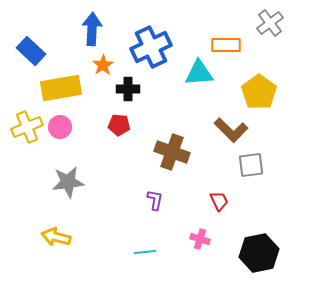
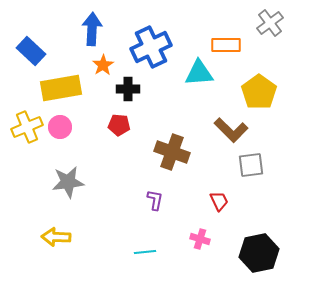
yellow arrow: rotated 12 degrees counterclockwise
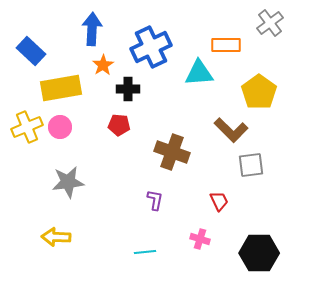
black hexagon: rotated 12 degrees clockwise
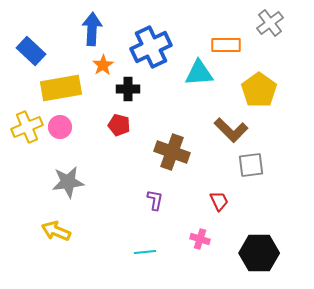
yellow pentagon: moved 2 px up
red pentagon: rotated 10 degrees clockwise
yellow arrow: moved 6 px up; rotated 20 degrees clockwise
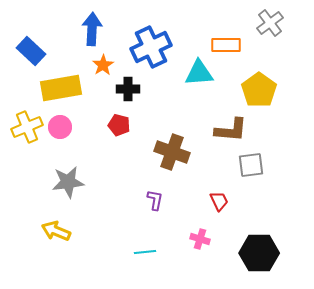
brown L-shape: rotated 40 degrees counterclockwise
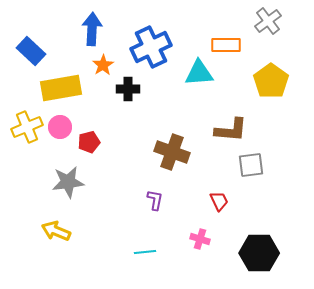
gray cross: moved 2 px left, 2 px up
yellow pentagon: moved 12 px right, 9 px up
red pentagon: moved 30 px left, 17 px down; rotated 30 degrees counterclockwise
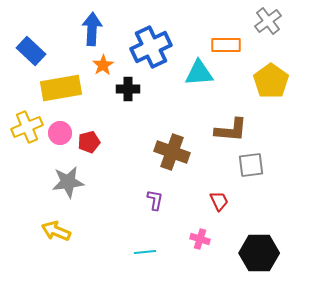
pink circle: moved 6 px down
